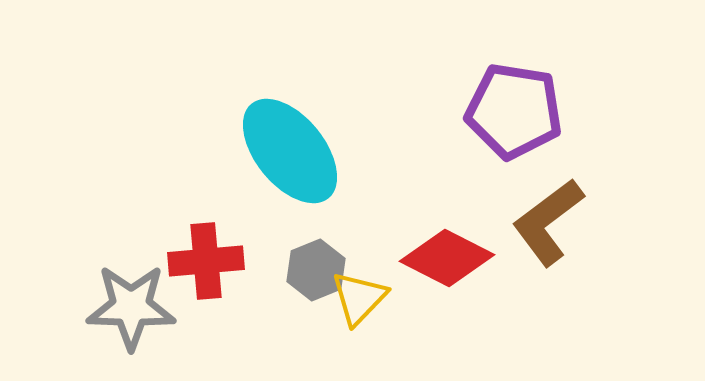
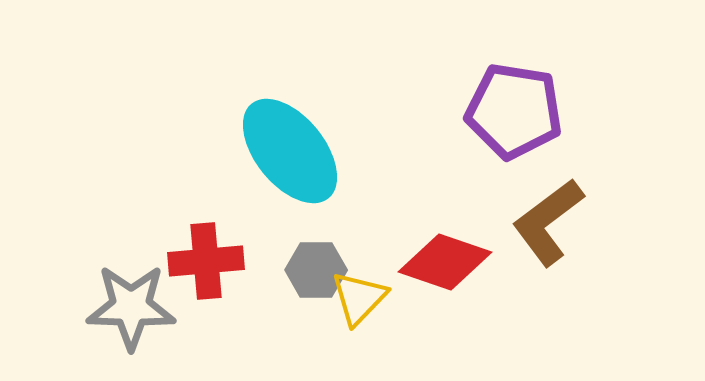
red diamond: moved 2 px left, 4 px down; rotated 8 degrees counterclockwise
gray hexagon: rotated 22 degrees clockwise
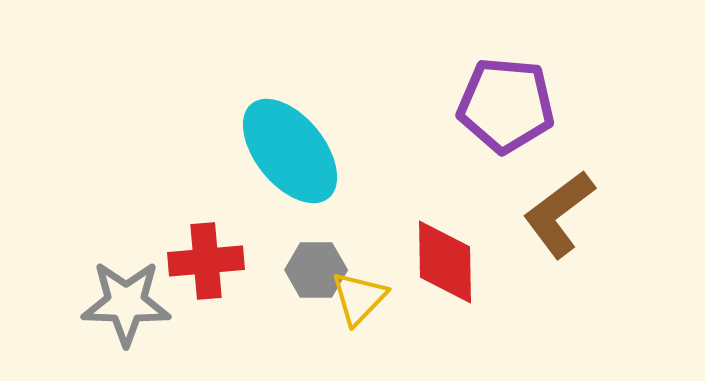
purple pentagon: moved 8 px left, 6 px up; rotated 4 degrees counterclockwise
brown L-shape: moved 11 px right, 8 px up
red diamond: rotated 70 degrees clockwise
gray star: moved 5 px left, 4 px up
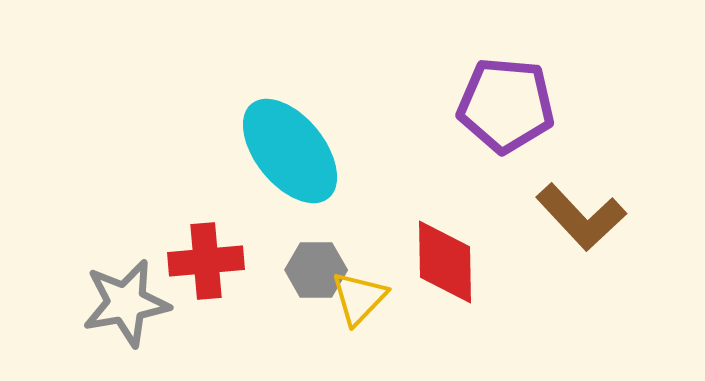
brown L-shape: moved 22 px right, 3 px down; rotated 96 degrees counterclockwise
gray star: rotated 12 degrees counterclockwise
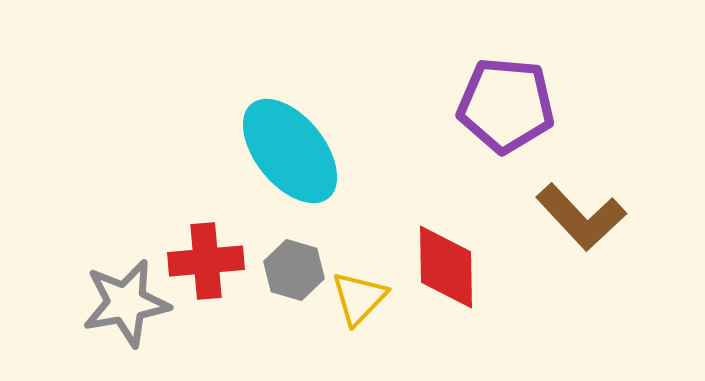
red diamond: moved 1 px right, 5 px down
gray hexagon: moved 22 px left; rotated 16 degrees clockwise
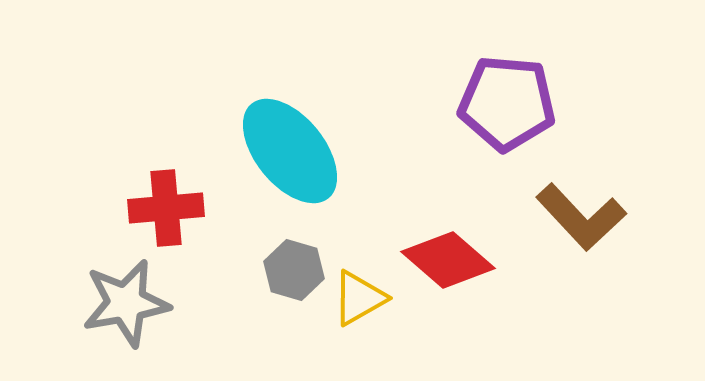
purple pentagon: moved 1 px right, 2 px up
red cross: moved 40 px left, 53 px up
red diamond: moved 2 px right, 7 px up; rotated 48 degrees counterclockwise
yellow triangle: rotated 16 degrees clockwise
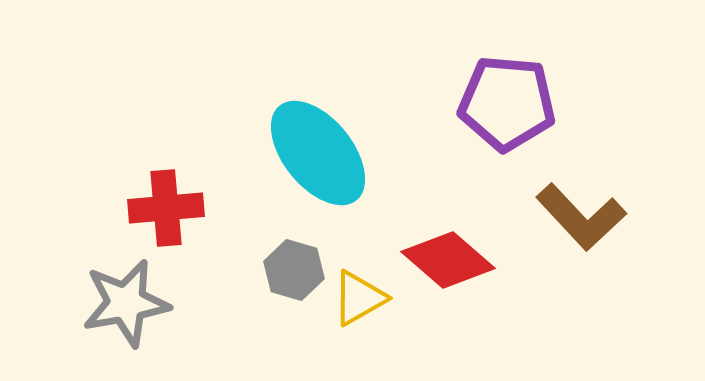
cyan ellipse: moved 28 px right, 2 px down
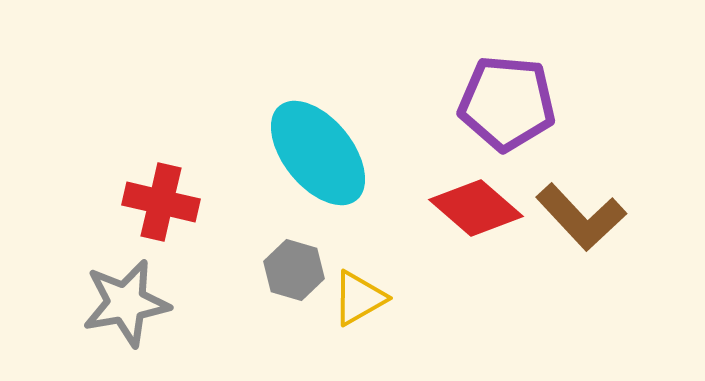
red cross: moved 5 px left, 6 px up; rotated 18 degrees clockwise
red diamond: moved 28 px right, 52 px up
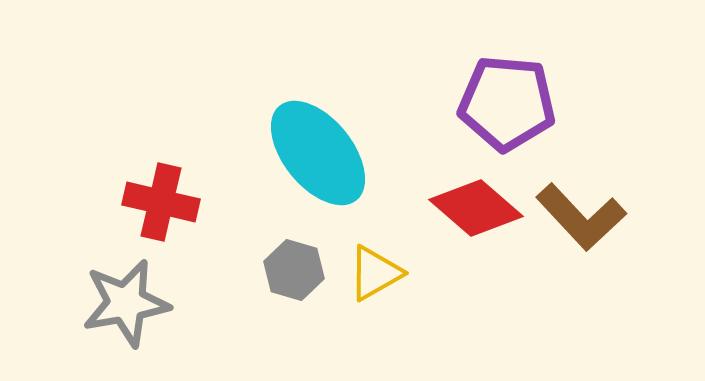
yellow triangle: moved 16 px right, 25 px up
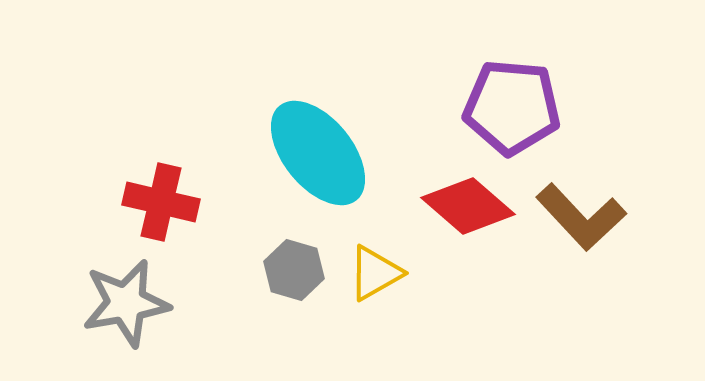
purple pentagon: moved 5 px right, 4 px down
red diamond: moved 8 px left, 2 px up
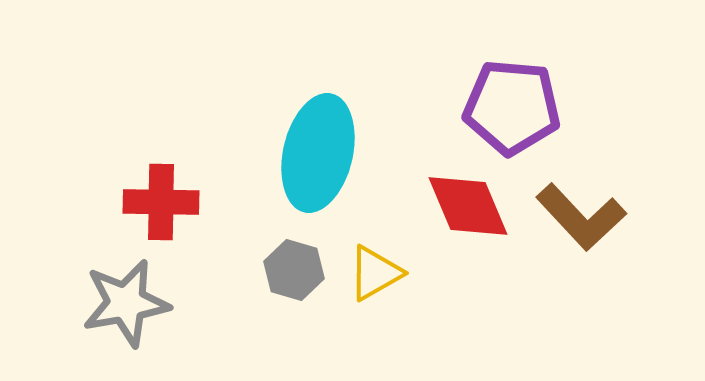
cyan ellipse: rotated 52 degrees clockwise
red cross: rotated 12 degrees counterclockwise
red diamond: rotated 26 degrees clockwise
